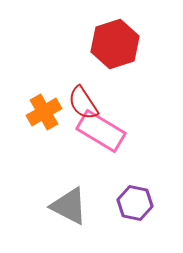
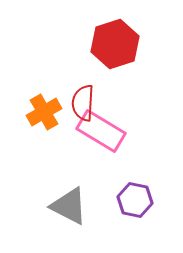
red semicircle: rotated 36 degrees clockwise
purple hexagon: moved 3 px up
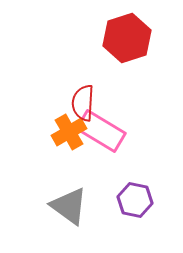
red hexagon: moved 12 px right, 6 px up
orange cross: moved 25 px right, 20 px down
gray triangle: rotated 9 degrees clockwise
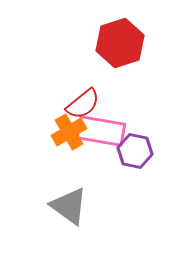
red hexagon: moved 7 px left, 5 px down
red semicircle: moved 1 px down; rotated 132 degrees counterclockwise
pink rectangle: rotated 21 degrees counterclockwise
purple hexagon: moved 49 px up
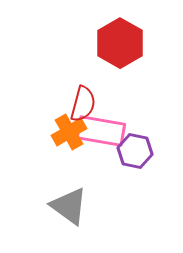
red hexagon: rotated 12 degrees counterclockwise
red semicircle: rotated 36 degrees counterclockwise
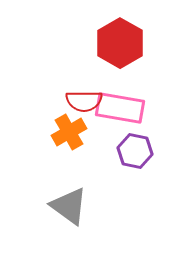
red semicircle: moved 1 px right, 3 px up; rotated 75 degrees clockwise
pink rectangle: moved 19 px right, 23 px up
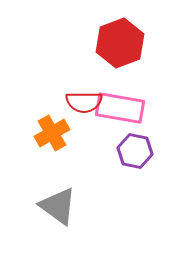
red hexagon: rotated 9 degrees clockwise
red semicircle: moved 1 px down
orange cross: moved 17 px left, 1 px down
gray triangle: moved 11 px left
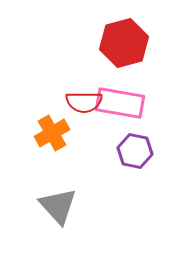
red hexagon: moved 4 px right; rotated 6 degrees clockwise
pink rectangle: moved 5 px up
gray triangle: rotated 12 degrees clockwise
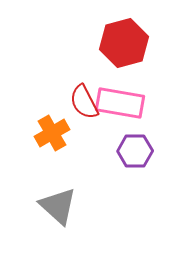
red semicircle: rotated 63 degrees clockwise
purple hexagon: rotated 12 degrees counterclockwise
gray triangle: rotated 6 degrees counterclockwise
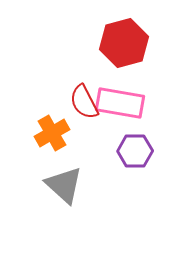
gray triangle: moved 6 px right, 21 px up
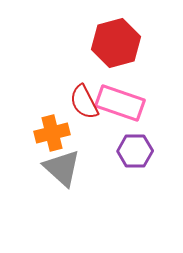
red hexagon: moved 8 px left
pink rectangle: rotated 9 degrees clockwise
orange cross: rotated 16 degrees clockwise
gray triangle: moved 2 px left, 17 px up
